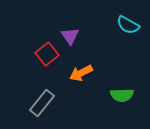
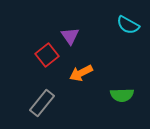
red square: moved 1 px down
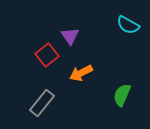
green semicircle: rotated 115 degrees clockwise
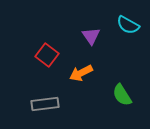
purple triangle: moved 21 px right
red square: rotated 15 degrees counterclockwise
green semicircle: rotated 55 degrees counterclockwise
gray rectangle: moved 3 px right, 1 px down; rotated 44 degrees clockwise
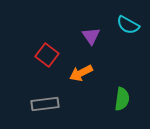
green semicircle: moved 4 px down; rotated 140 degrees counterclockwise
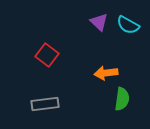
purple triangle: moved 8 px right, 14 px up; rotated 12 degrees counterclockwise
orange arrow: moved 25 px right; rotated 20 degrees clockwise
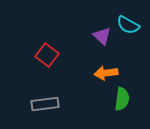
purple triangle: moved 3 px right, 14 px down
